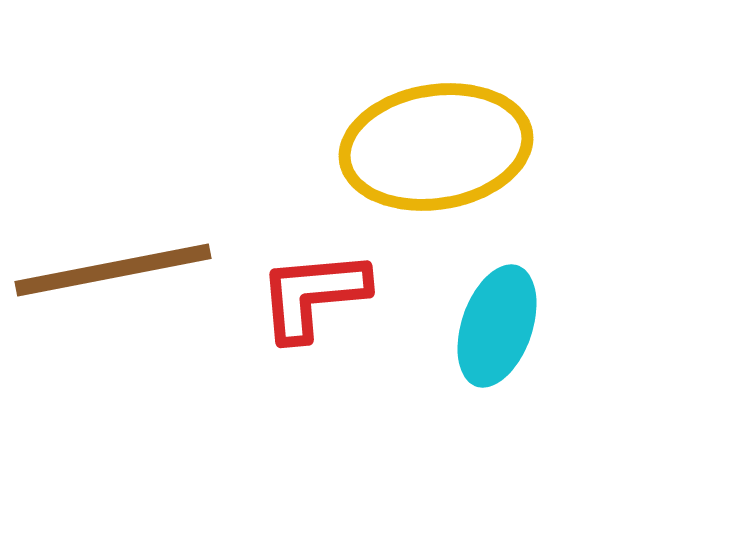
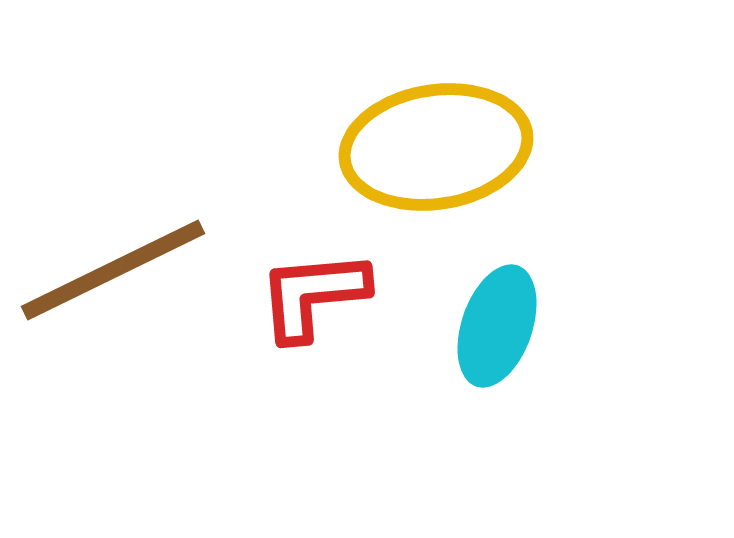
brown line: rotated 15 degrees counterclockwise
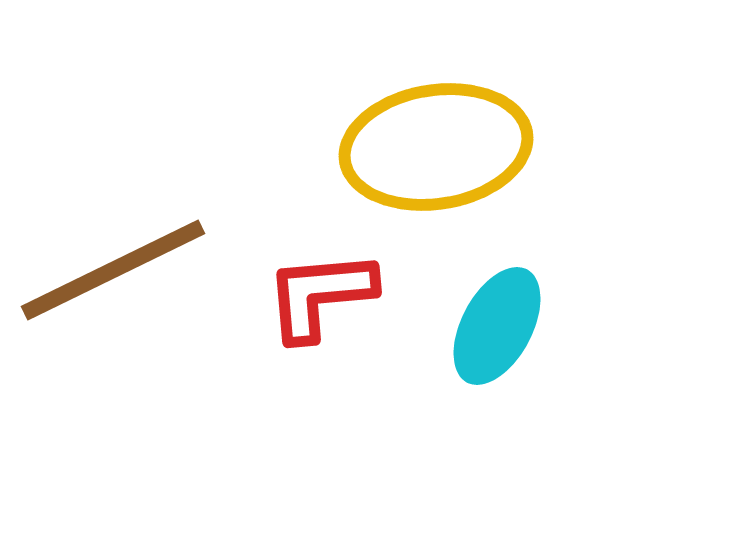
red L-shape: moved 7 px right
cyan ellipse: rotated 9 degrees clockwise
